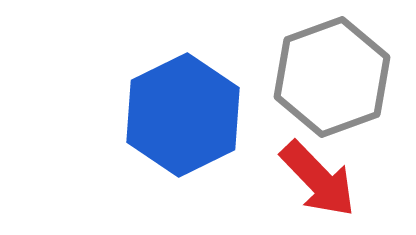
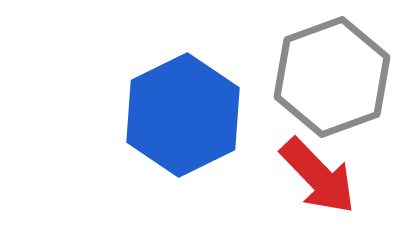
red arrow: moved 3 px up
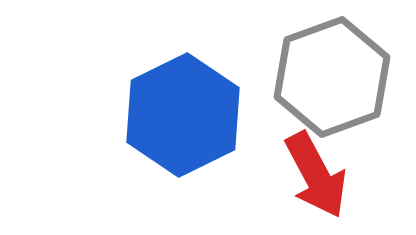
red arrow: moved 2 px left, 1 px up; rotated 16 degrees clockwise
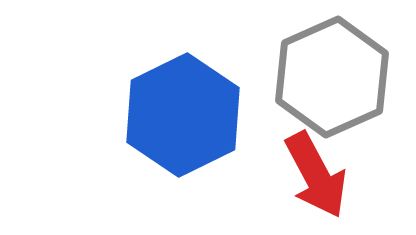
gray hexagon: rotated 4 degrees counterclockwise
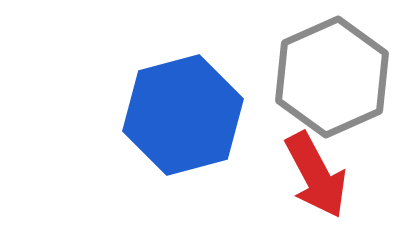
blue hexagon: rotated 11 degrees clockwise
